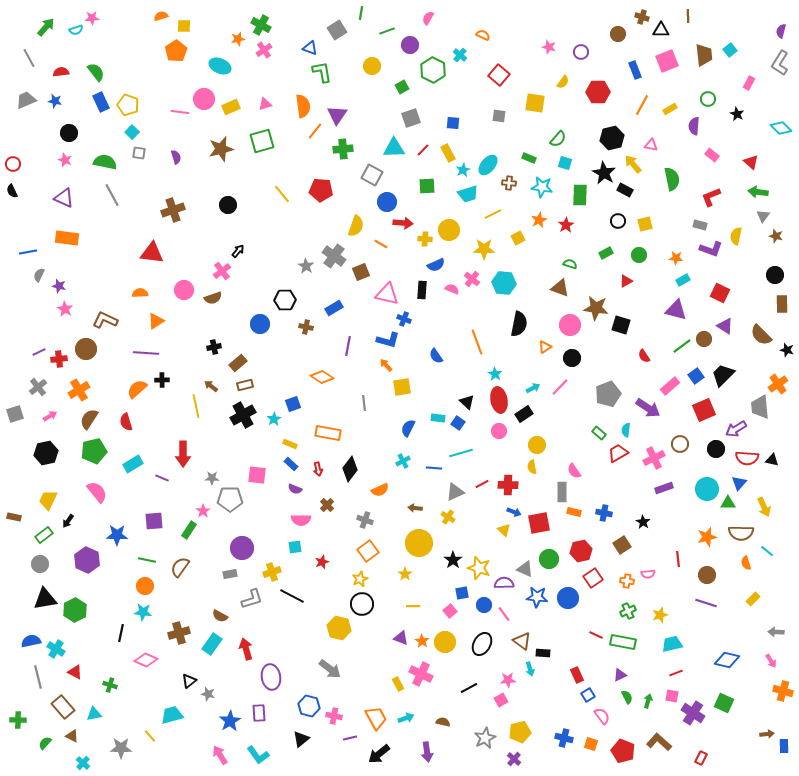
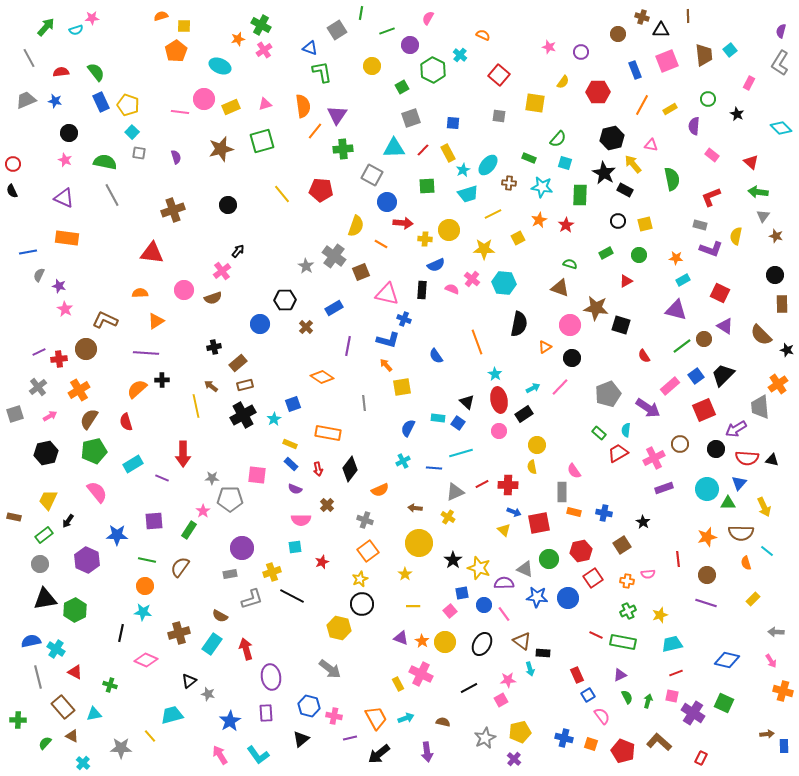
brown cross at (306, 327): rotated 32 degrees clockwise
purple rectangle at (259, 713): moved 7 px right
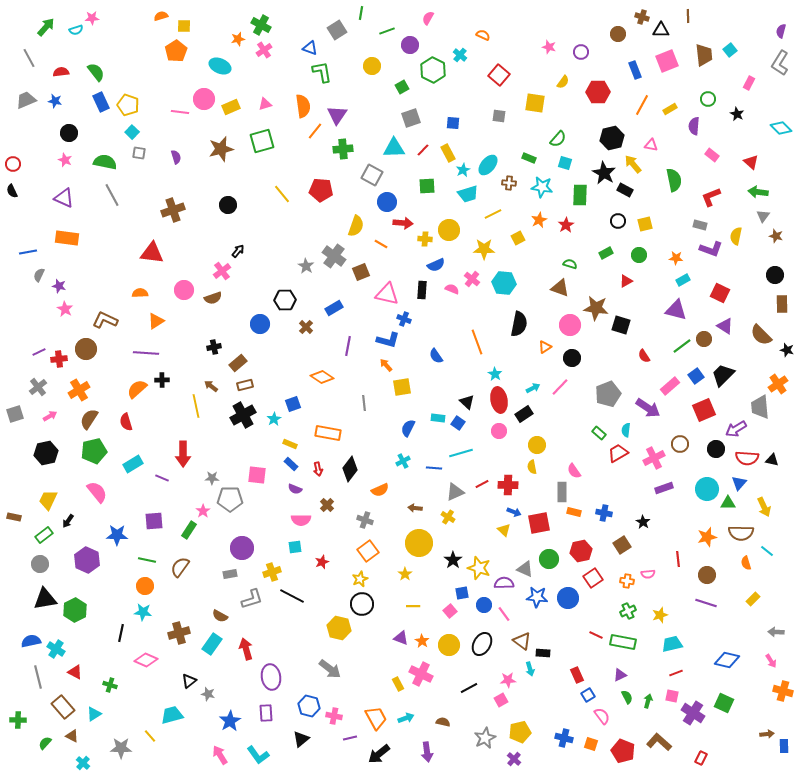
green semicircle at (672, 179): moved 2 px right, 1 px down
yellow circle at (445, 642): moved 4 px right, 3 px down
cyan triangle at (94, 714): rotated 21 degrees counterclockwise
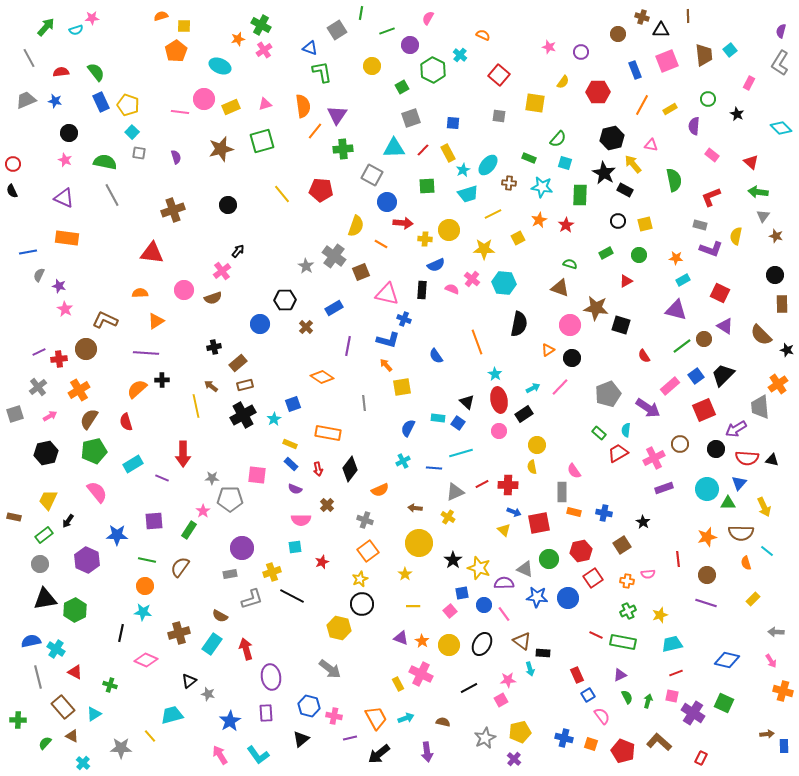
orange triangle at (545, 347): moved 3 px right, 3 px down
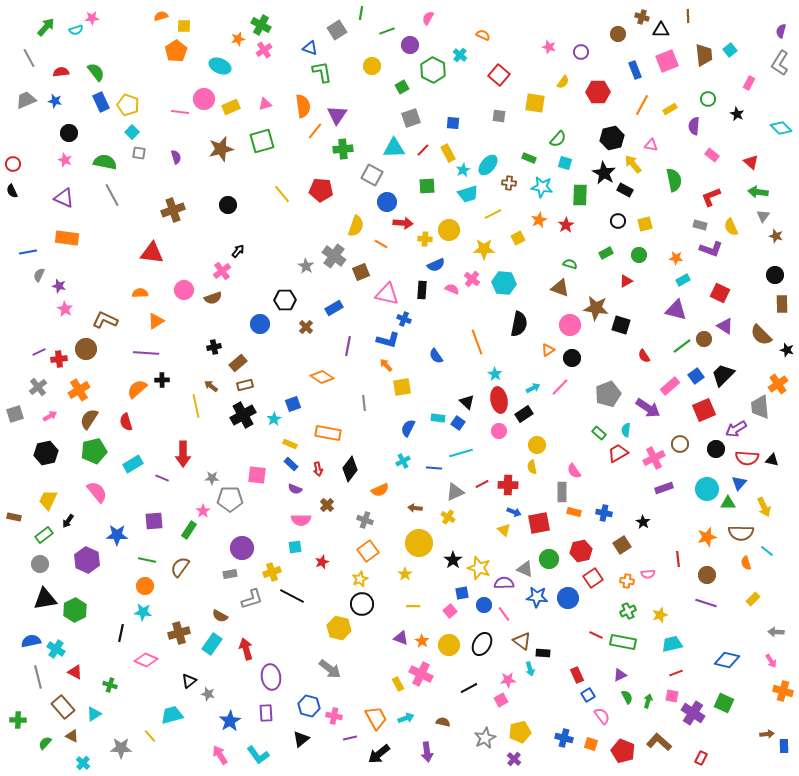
yellow semicircle at (736, 236): moved 5 px left, 9 px up; rotated 36 degrees counterclockwise
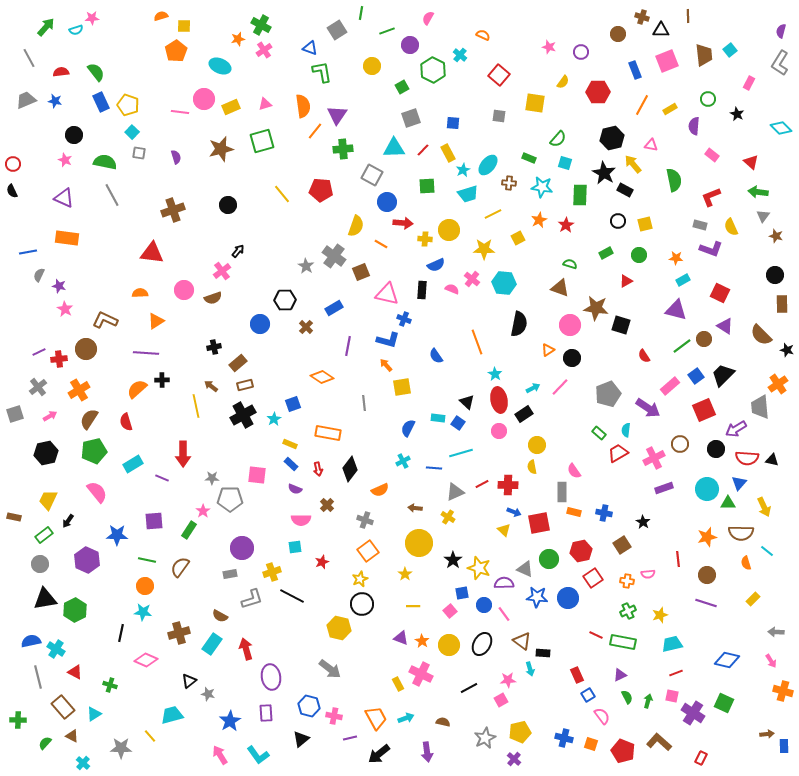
black circle at (69, 133): moved 5 px right, 2 px down
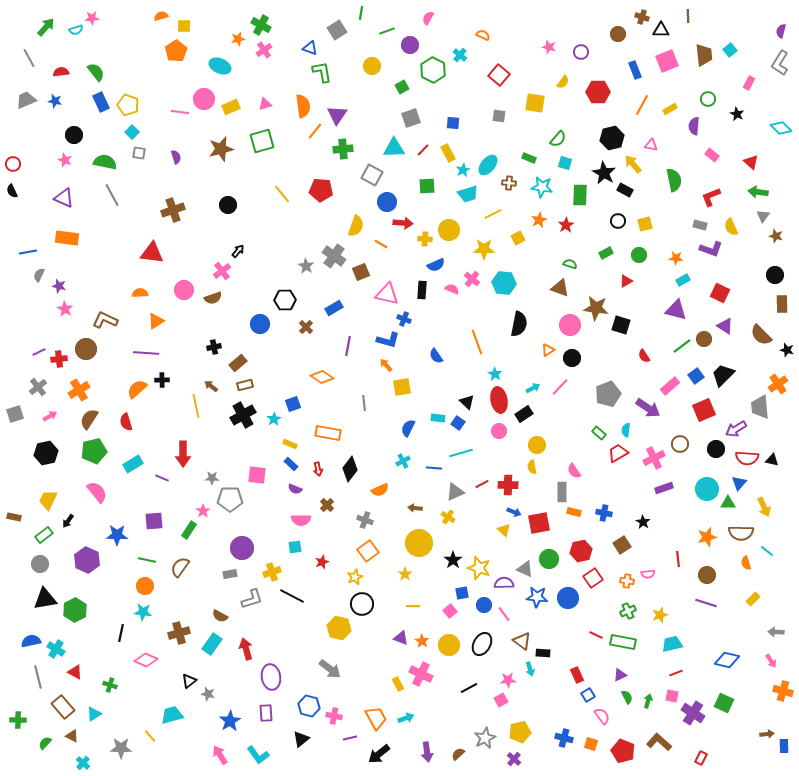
yellow star at (360, 579): moved 5 px left, 2 px up
brown semicircle at (443, 722): moved 15 px right, 32 px down; rotated 56 degrees counterclockwise
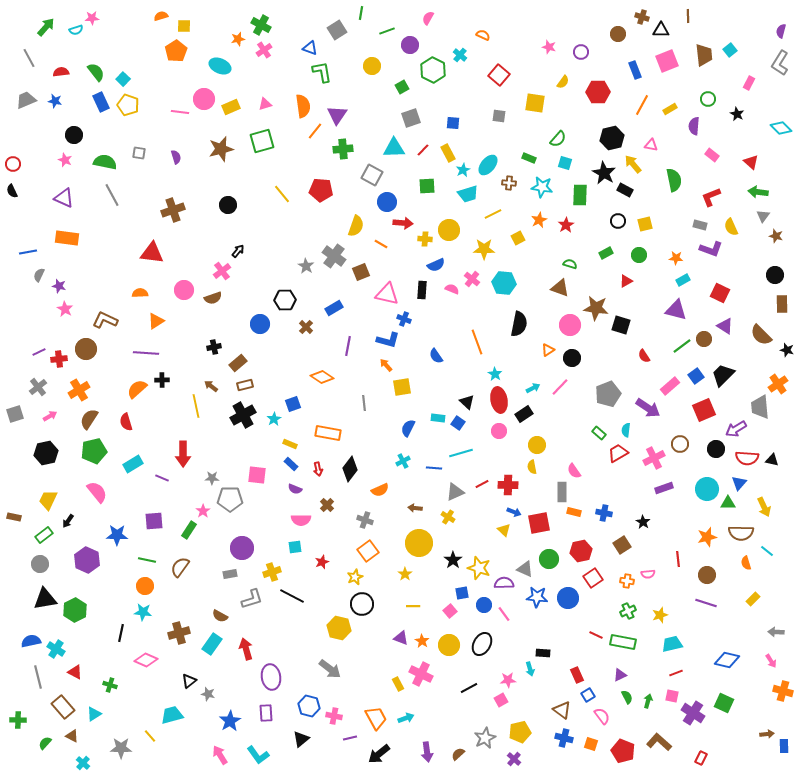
cyan square at (132, 132): moved 9 px left, 53 px up
brown triangle at (522, 641): moved 40 px right, 69 px down
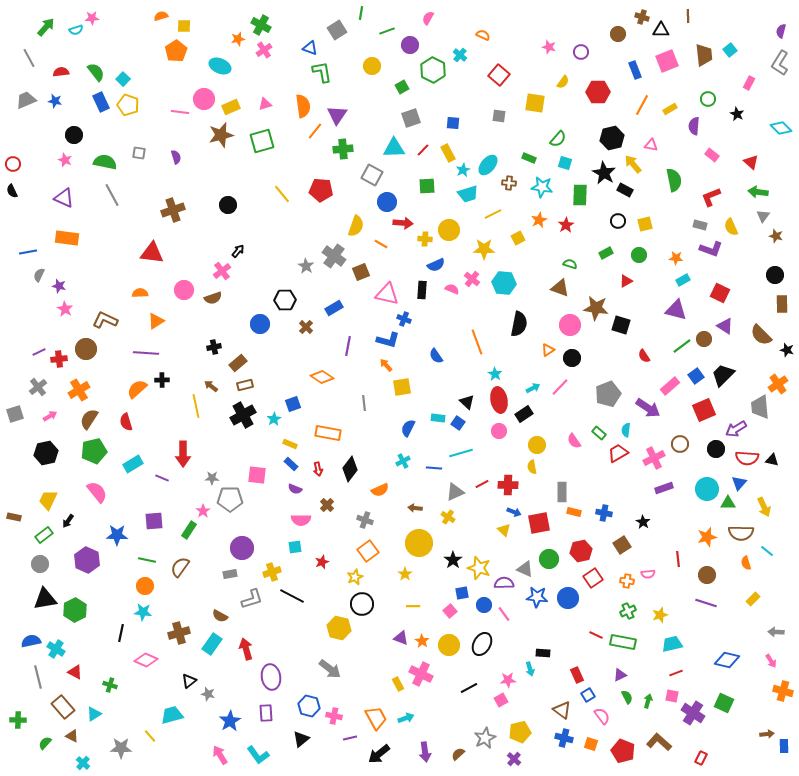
brown star at (221, 149): moved 14 px up
pink semicircle at (574, 471): moved 30 px up
purple arrow at (427, 752): moved 2 px left
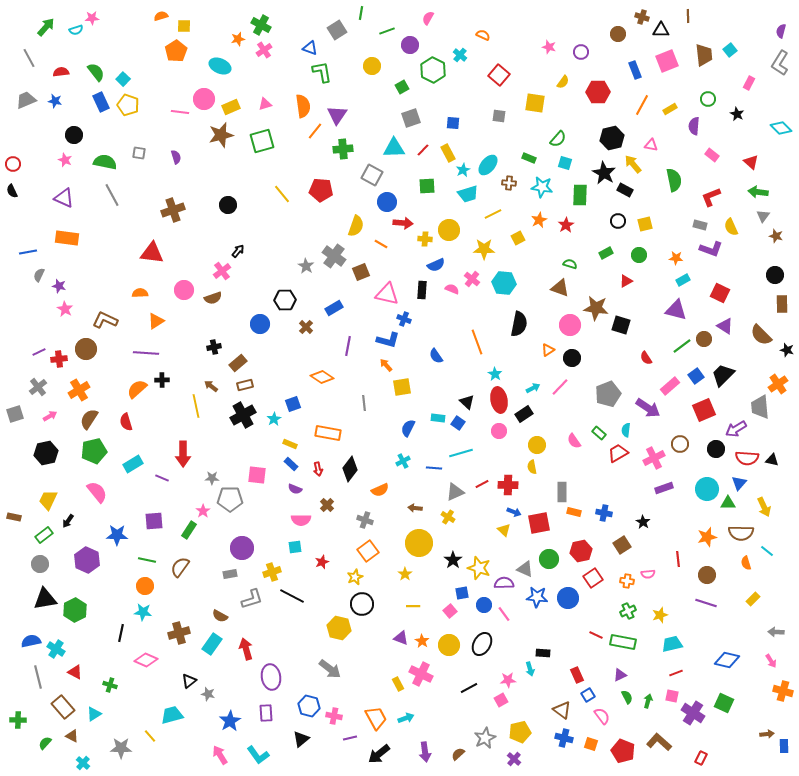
red semicircle at (644, 356): moved 2 px right, 2 px down
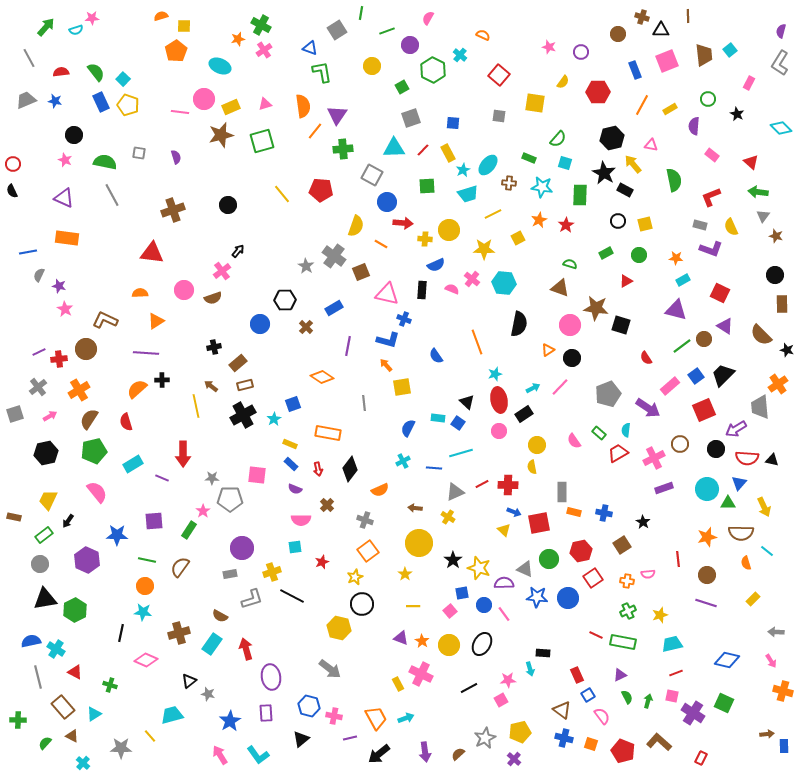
cyan star at (495, 374): rotated 24 degrees clockwise
